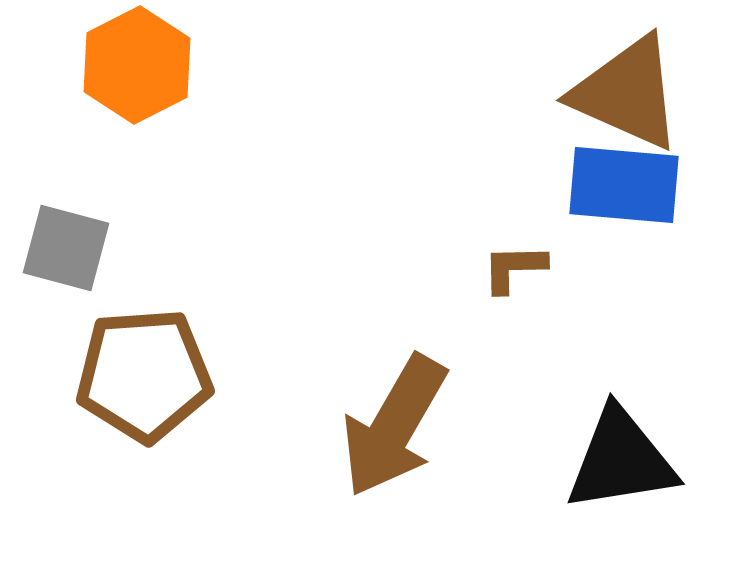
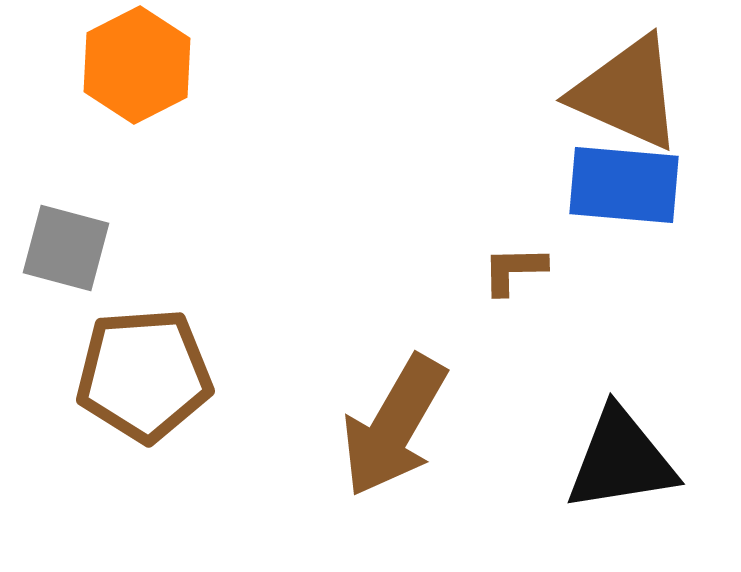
brown L-shape: moved 2 px down
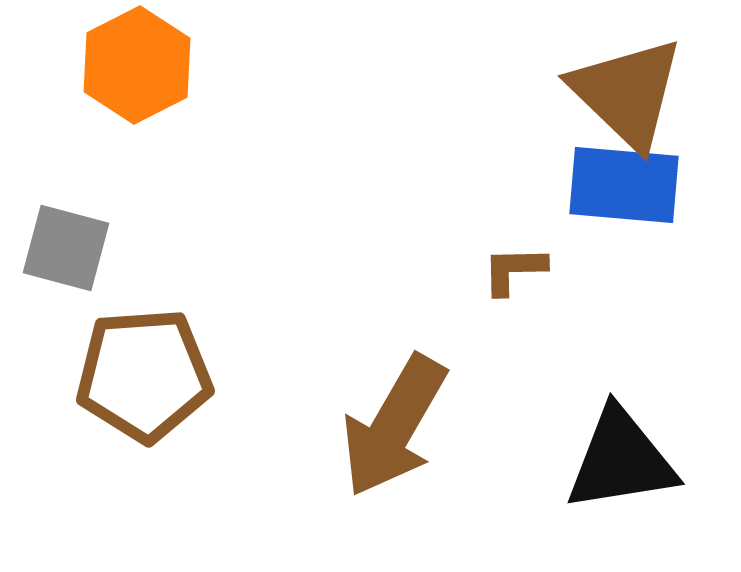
brown triangle: rotated 20 degrees clockwise
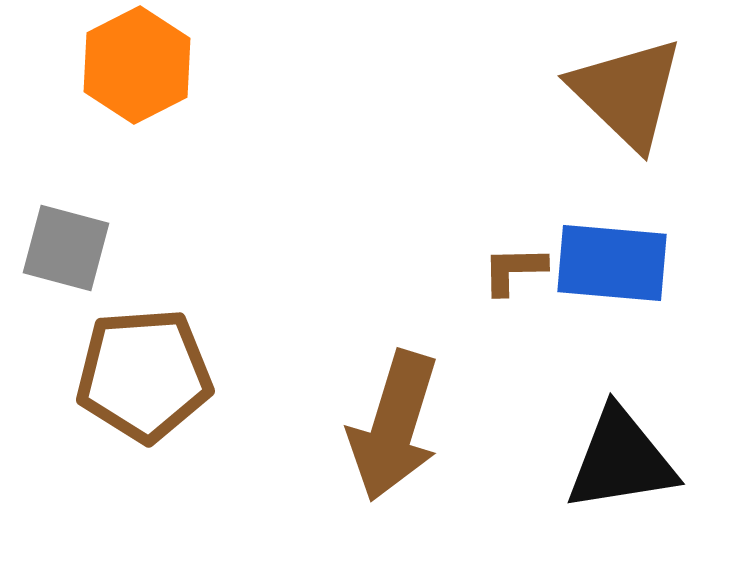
blue rectangle: moved 12 px left, 78 px down
brown arrow: rotated 13 degrees counterclockwise
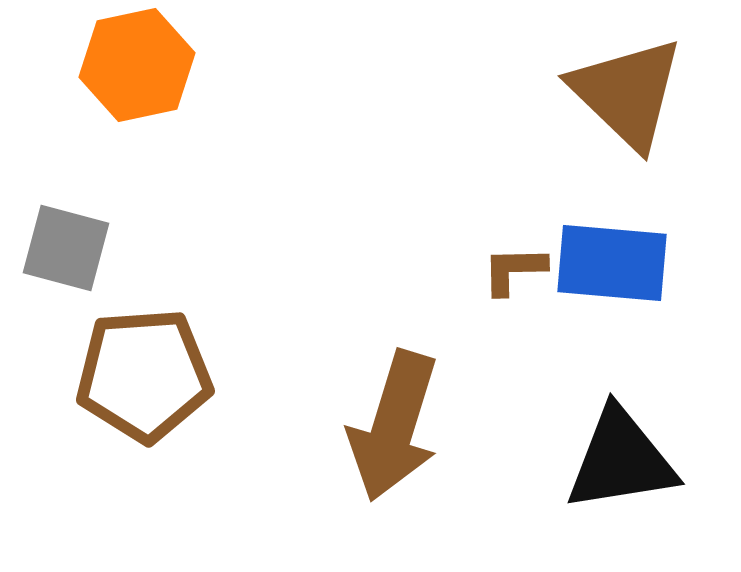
orange hexagon: rotated 15 degrees clockwise
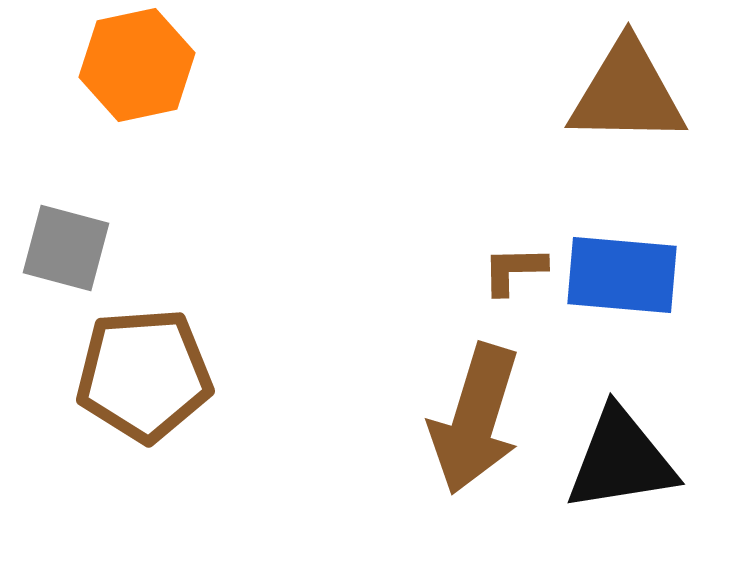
brown triangle: rotated 43 degrees counterclockwise
blue rectangle: moved 10 px right, 12 px down
brown arrow: moved 81 px right, 7 px up
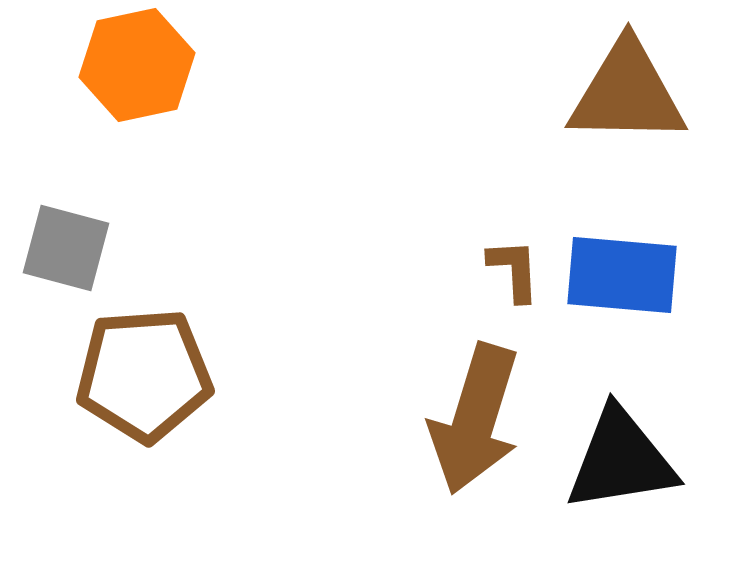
brown L-shape: rotated 88 degrees clockwise
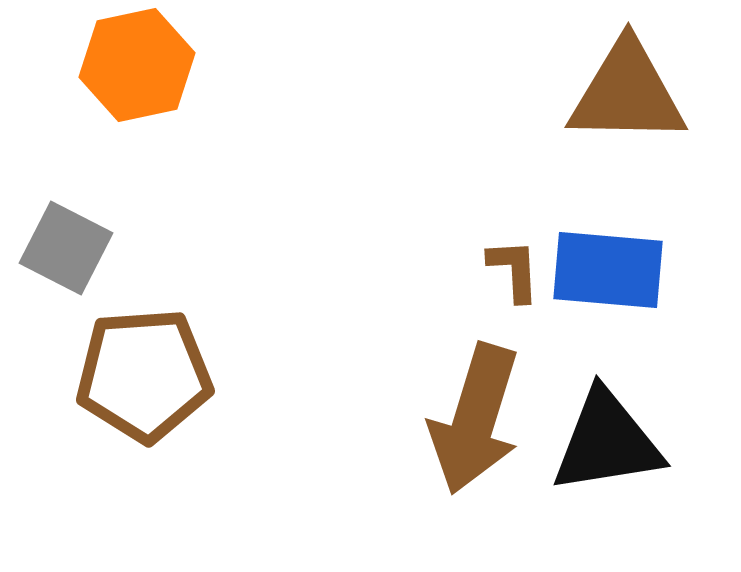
gray square: rotated 12 degrees clockwise
blue rectangle: moved 14 px left, 5 px up
black triangle: moved 14 px left, 18 px up
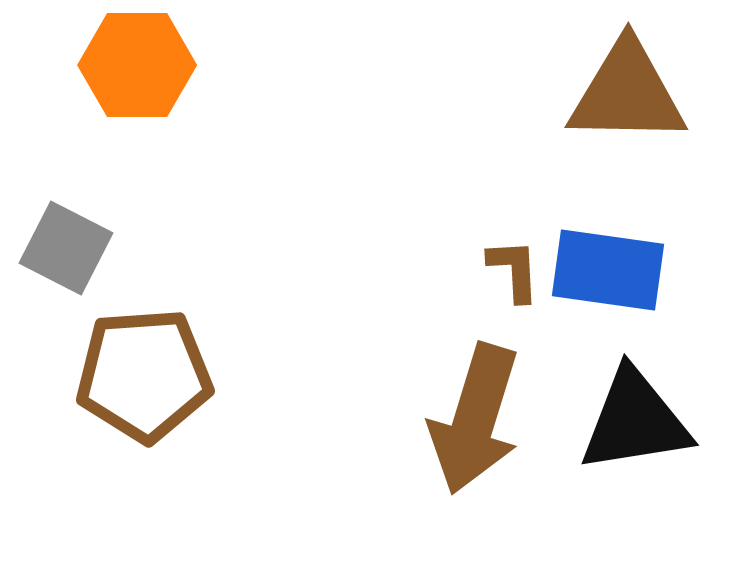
orange hexagon: rotated 12 degrees clockwise
blue rectangle: rotated 3 degrees clockwise
black triangle: moved 28 px right, 21 px up
